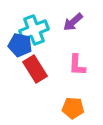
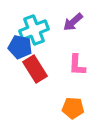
blue pentagon: moved 2 px down
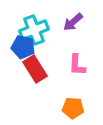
blue pentagon: moved 3 px right
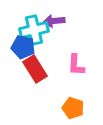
purple arrow: moved 19 px left, 1 px up; rotated 35 degrees clockwise
cyan cross: rotated 8 degrees clockwise
pink L-shape: moved 1 px left
orange pentagon: rotated 15 degrees clockwise
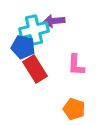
orange pentagon: moved 1 px right, 1 px down
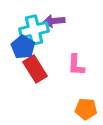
blue pentagon: rotated 20 degrees clockwise
orange pentagon: moved 12 px right; rotated 15 degrees counterclockwise
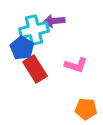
blue pentagon: moved 1 px left, 1 px down
pink L-shape: rotated 75 degrees counterclockwise
